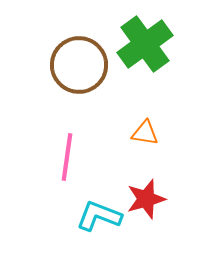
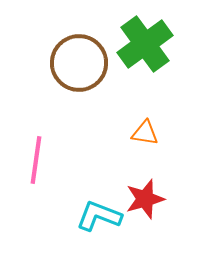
brown circle: moved 2 px up
pink line: moved 31 px left, 3 px down
red star: moved 1 px left
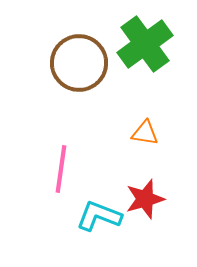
pink line: moved 25 px right, 9 px down
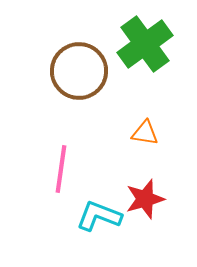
brown circle: moved 8 px down
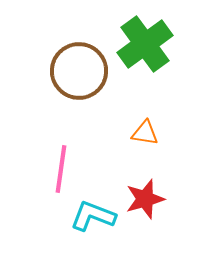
cyan L-shape: moved 6 px left
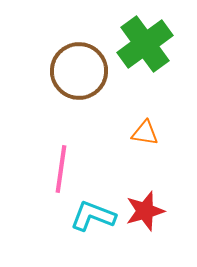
red star: moved 12 px down
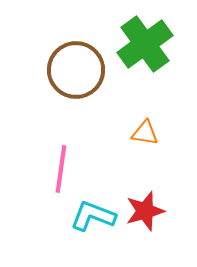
brown circle: moved 3 px left, 1 px up
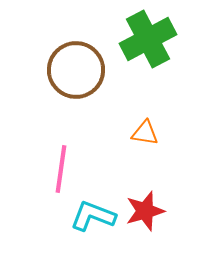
green cross: moved 3 px right, 5 px up; rotated 8 degrees clockwise
